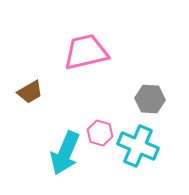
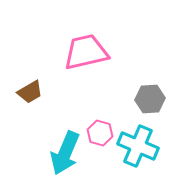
gray hexagon: rotated 8 degrees counterclockwise
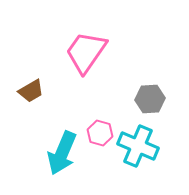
pink trapezoid: rotated 42 degrees counterclockwise
brown trapezoid: moved 1 px right, 1 px up
cyan arrow: moved 3 px left
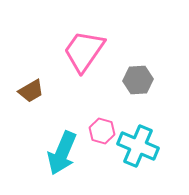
pink trapezoid: moved 2 px left, 1 px up
gray hexagon: moved 12 px left, 19 px up
pink hexagon: moved 2 px right, 2 px up
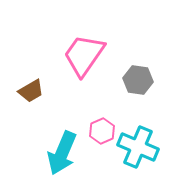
pink trapezoid: moved 4 px down
gray hexagon: rotated 12 degrees clockwise
pink hexagon: rotated 20 degrees clockwise
cyan cross: moved 1 px down
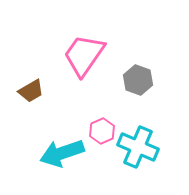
gray hexagon: rotated 12 degrees clockwise
cyan arrow: rotated 48 degrees clockwise
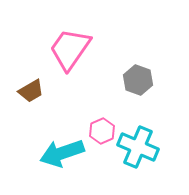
pink trapezoid: moved 14 px left, 6 px up
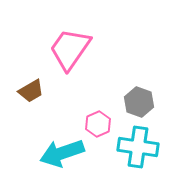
gray hexagon: moved 1 px right, 22 px down
pink hexagon: moved 4 px left, 7 px up
cyan cross: rotated 15 degrees counterclockwise
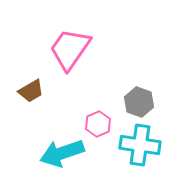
cyan cross: moved 2 px right, 2 px up
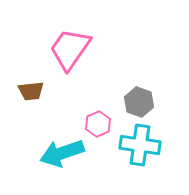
brown trapezoid: rotated 24 degrees clockwise
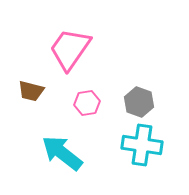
brown trapezoid: rotated 20 degrees clockwise
pink hexagon: moved 11 px left, 21 px up; rotated 15 degrees clockwise
cyan cross: moved 2 px right
cyan arrow: rotated 57 degrees clockwise
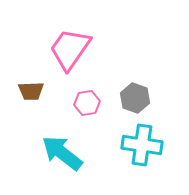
brown trapezoid: rotated 16 degrees counterclockwise
gray hexagon: moved 4 px left, 4 px up
